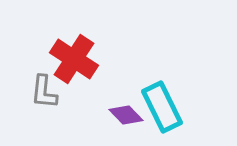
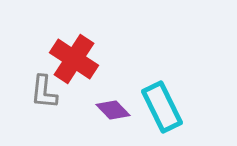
purple diamond: moved 13 px left, 5 px up
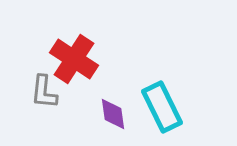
purple diamond: moved 4 px down; rotated 36 degrees clockwise
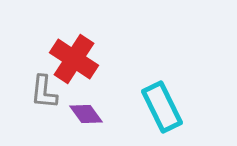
purple diamond: moved 27 px left; rotated 28 degrees counterclockwise
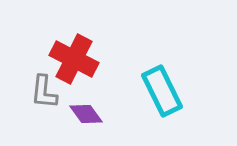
red cross: rotated 6 degrees counterclockwise
cyan rectangle: moved 16 px up
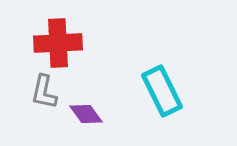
red cross: moved 16 px left, 16 px up; rotated 30 degrees counterclockwise
gray L-shape: rotated 6 degrees clockwise
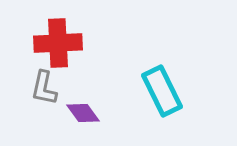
gray L-shape: moved 4 px up
purple diamond: moved 3 px left, 1 px up
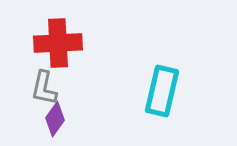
cyan rectangle: rotated 39 degrees clockwise
purple diamond: moved 28 px left, 6 px down; rotated 72 degrees clockwise
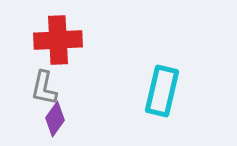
red cross: moved 3 px up
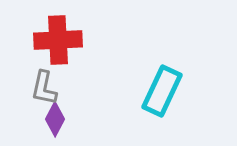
cyan rectangle: rotated 12 degrees clockwise
purple diamond: rotated 8 degrees counterclockwise
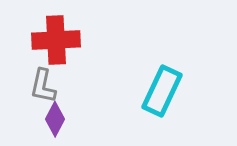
red cross: moved 2 px left
gray L-shape: moved 1 px left, 2 px up
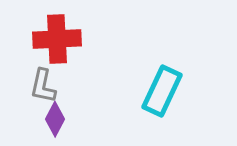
red cross: moved 1 px right, 1 px up
